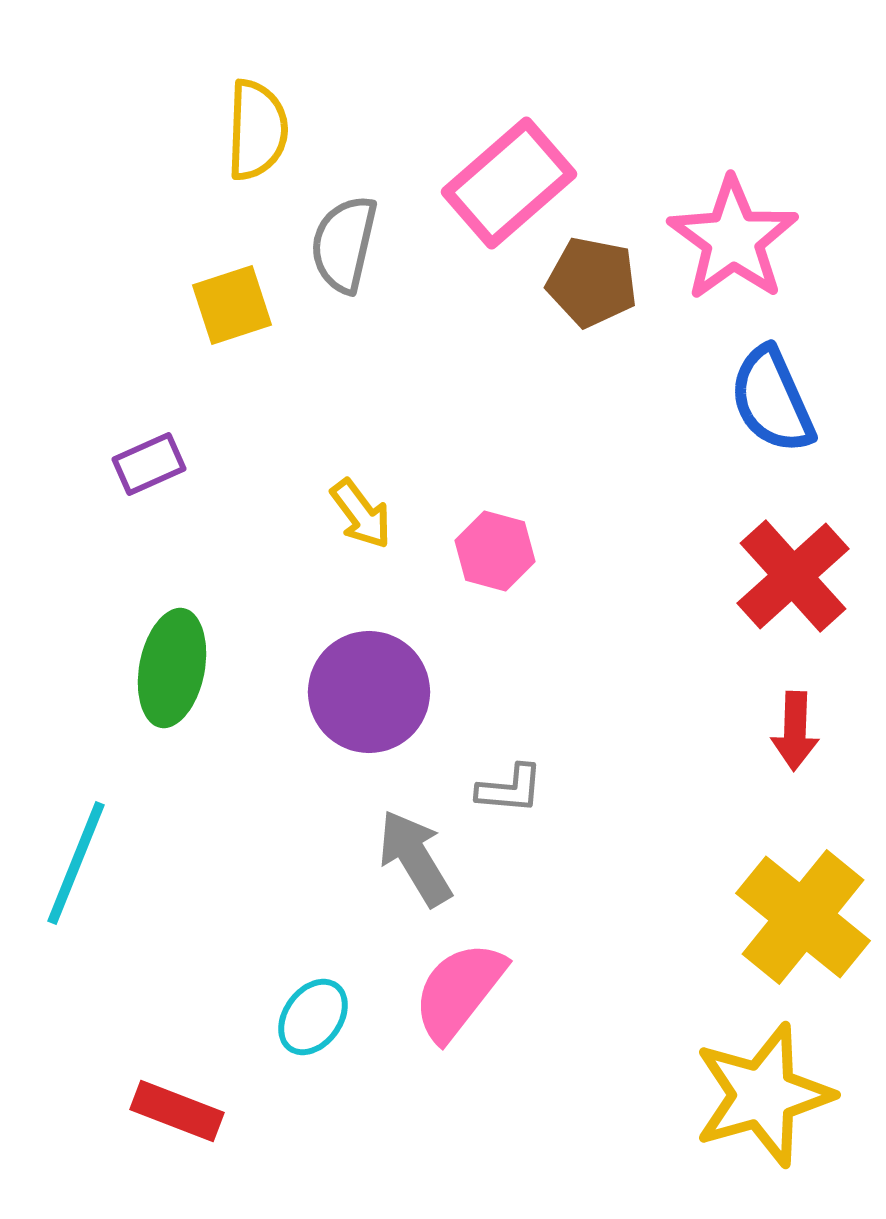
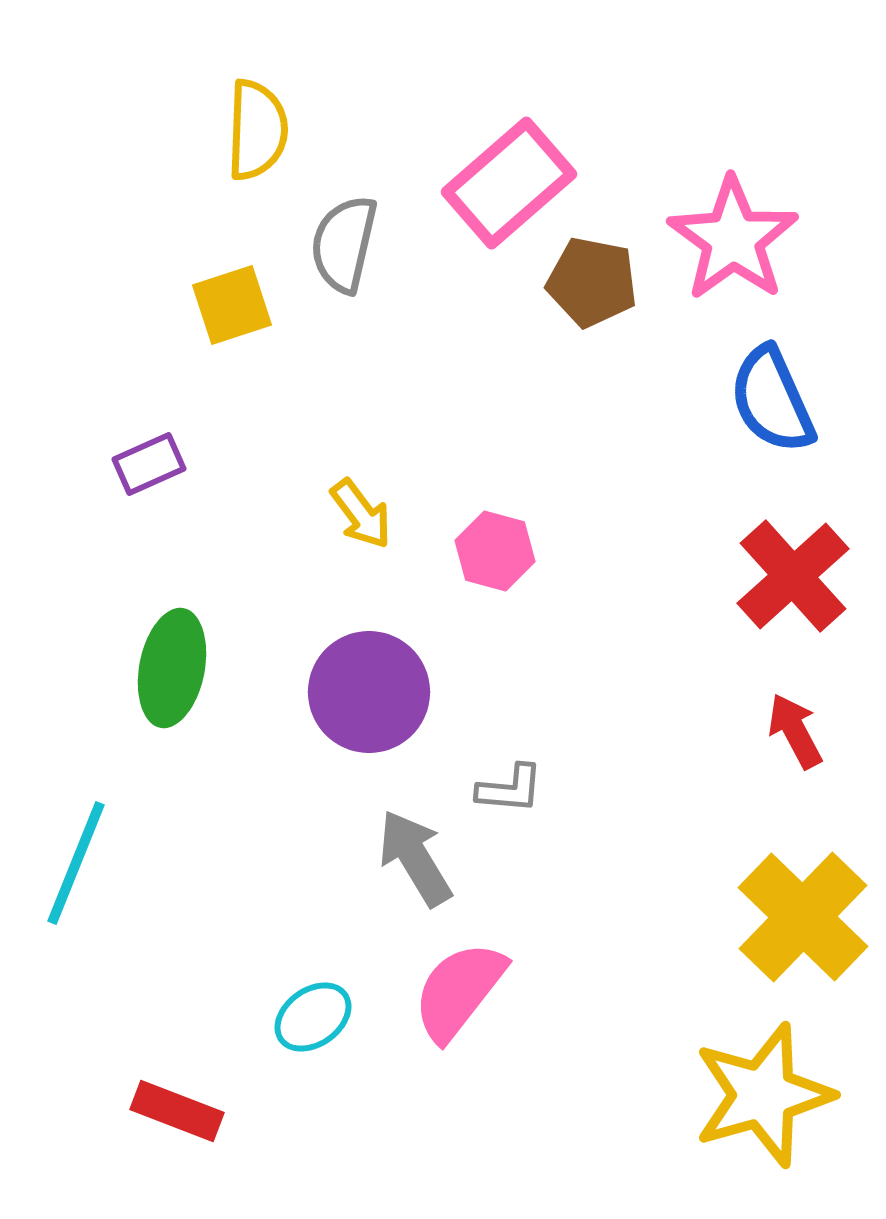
red arrow: rotated 150 degrees clockwise
yellow cross: rotated 5 degrees clockwise
cyan ellipse: rotated 18 degrees clockwise
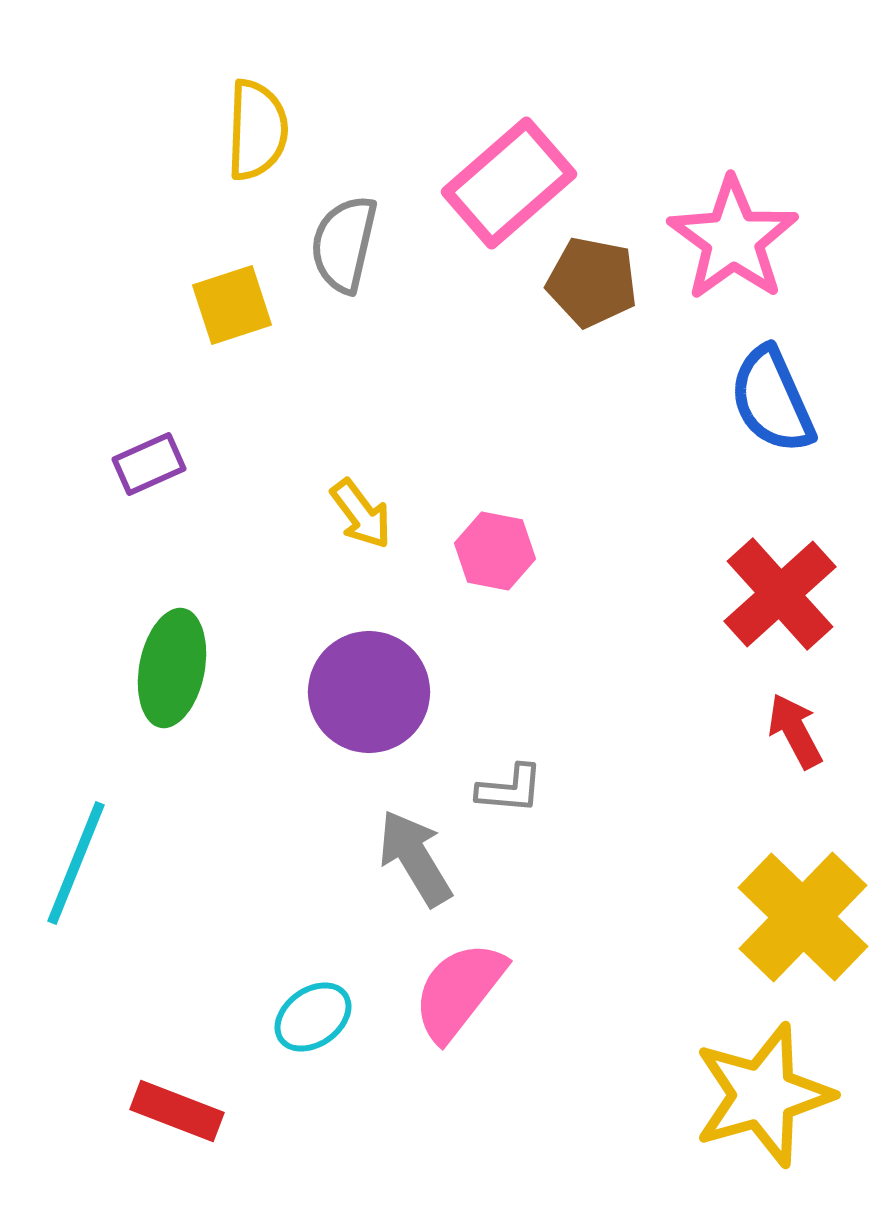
pink hexagon: rotated 4 degrees counterclockwise
red cross: moved 13 px left, 18 px down
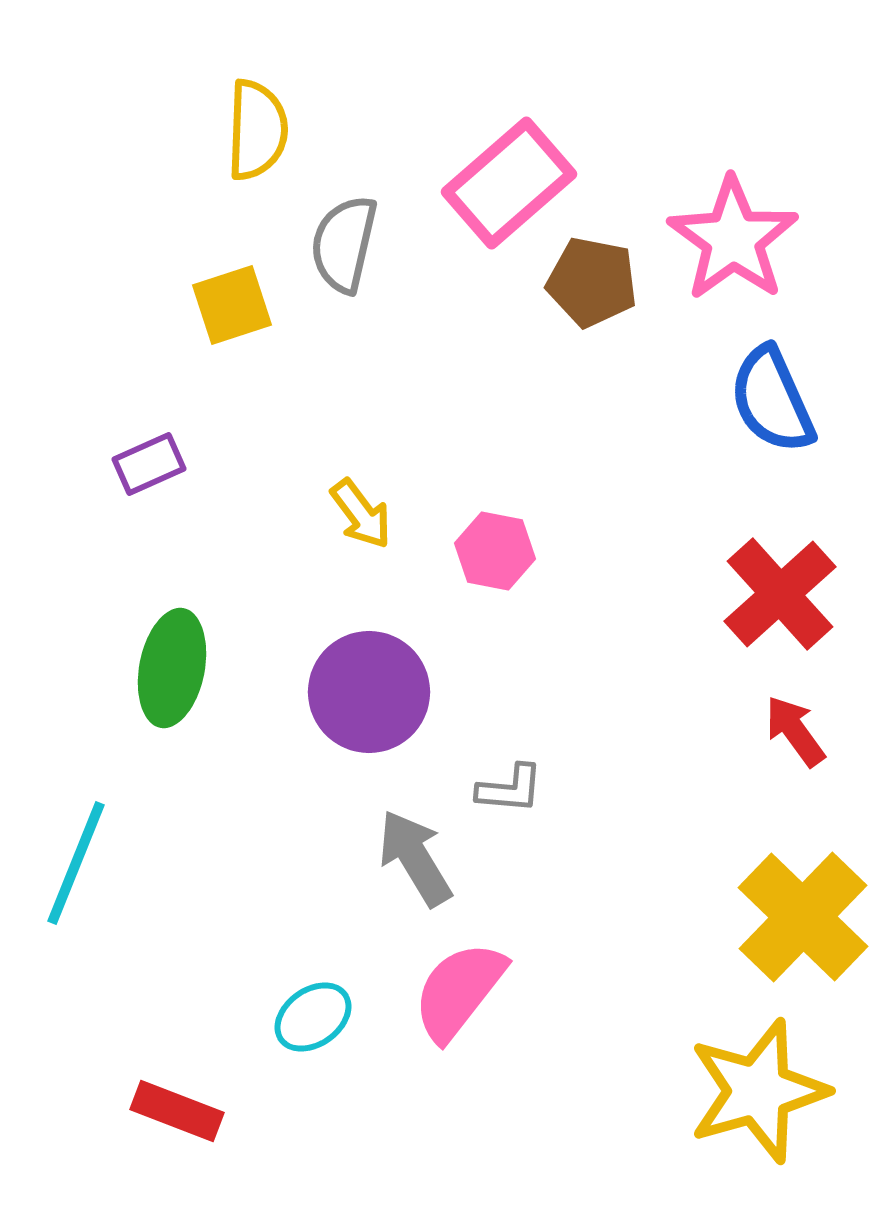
red arrow: rotated 8 degrees counterclockwise
yellow star: moved 5 px left, 4 px up
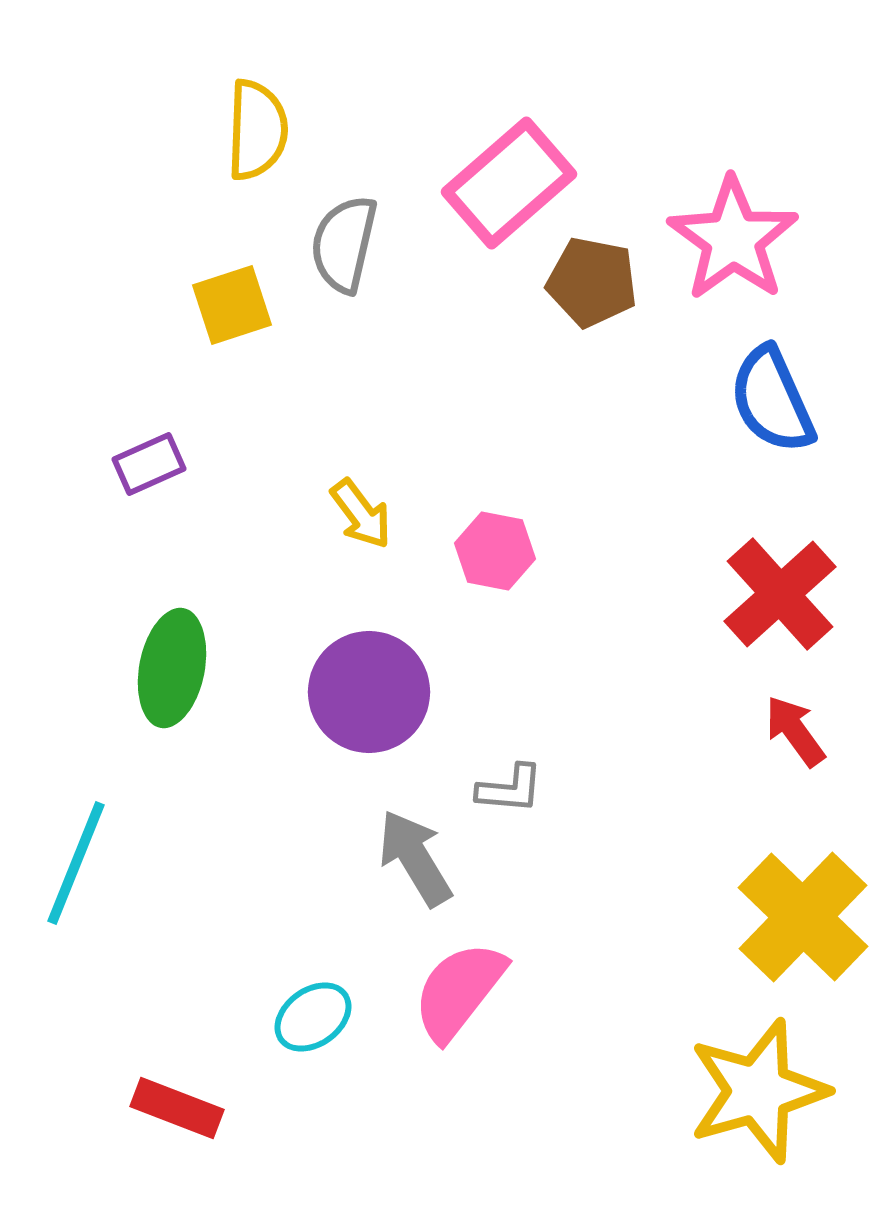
red rectangle: moved 3 px up
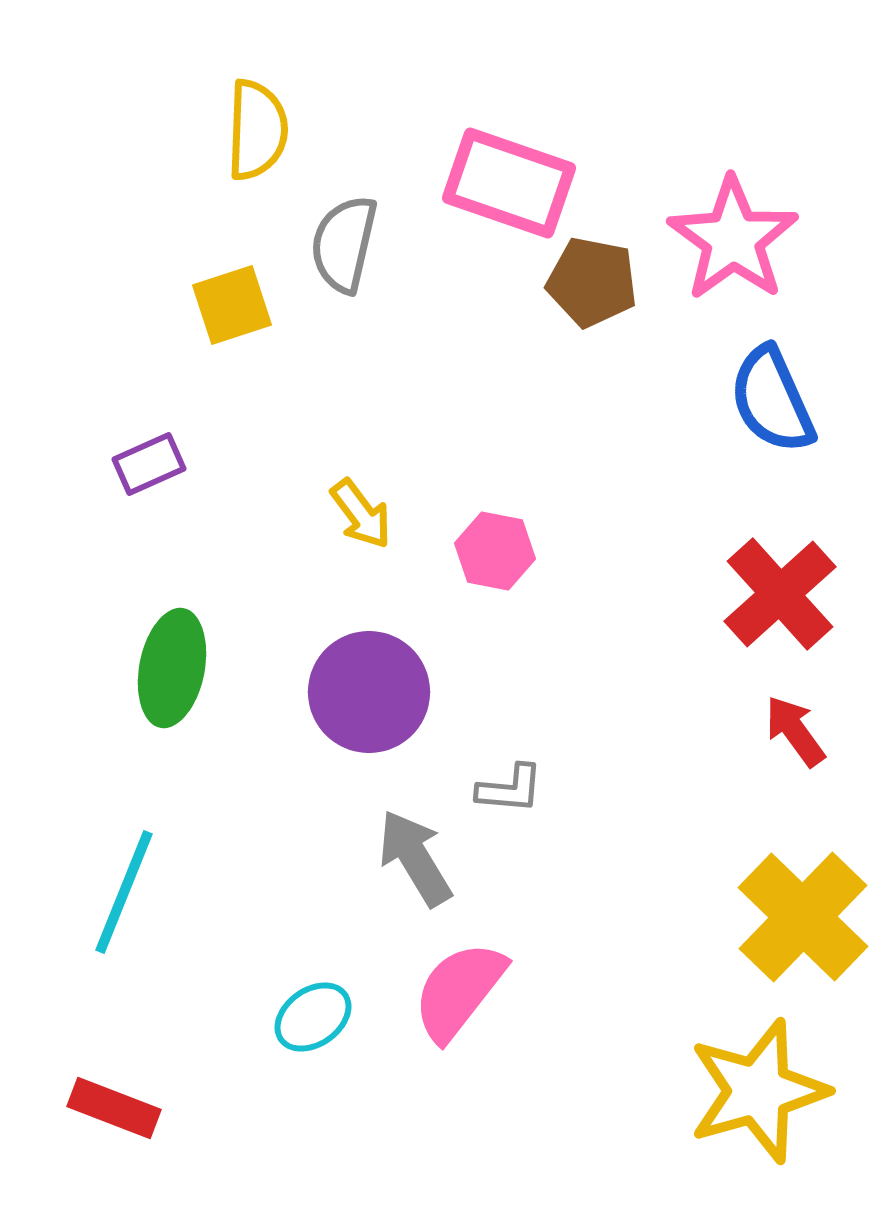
pink rectangle: rotated 60 degrees clockwise
cyan line: moved 48 px right, 29 px down
red rectangle: moved 63 px left
